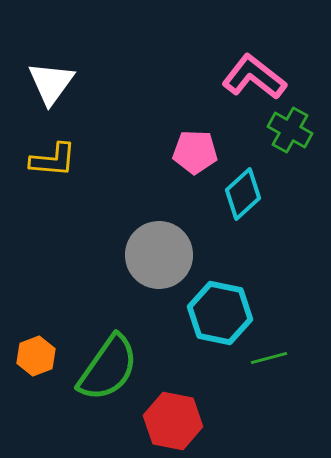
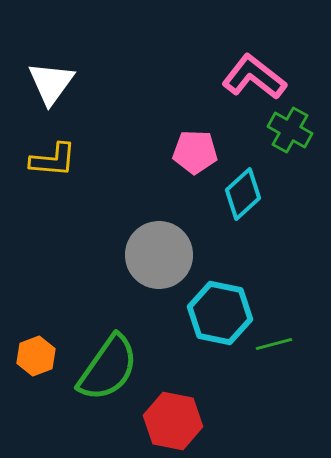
green line: moved 5 px right, 14 px up
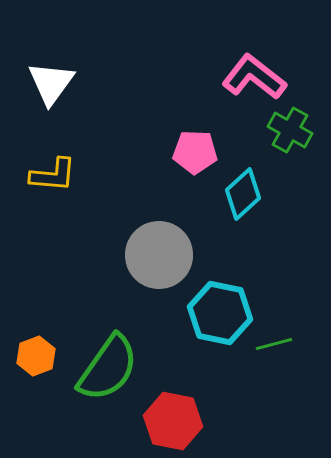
yellow L-shape: moved 15 px down
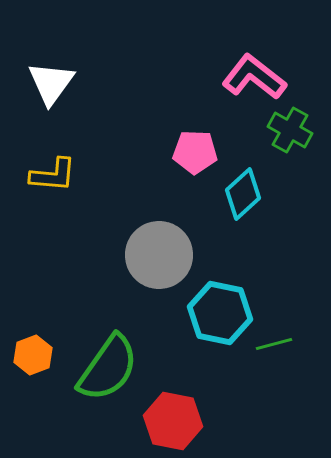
orange hexagon: moved 3 px left, 1 px up
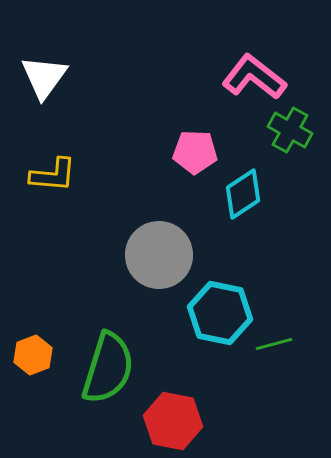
white triangle: moved 7 px left, 6 px up
cyan diamond: rotated 9 degrees clockwise
green semicircle: rotated 18 degrees counterclockwise
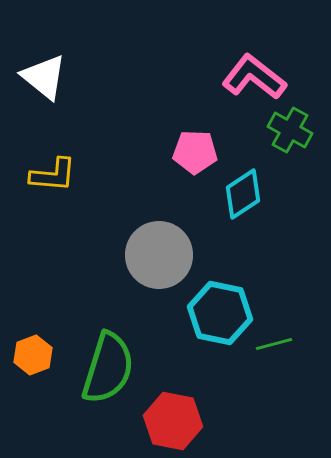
white triangle: rotated 27 degrees counterclockwise
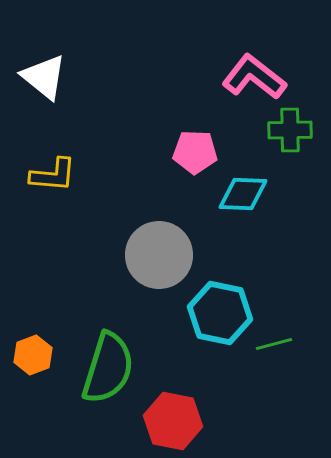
green cross: rotated 30 degrees counterclockwise
cyan diamond: rotated 36 degrees clockwise
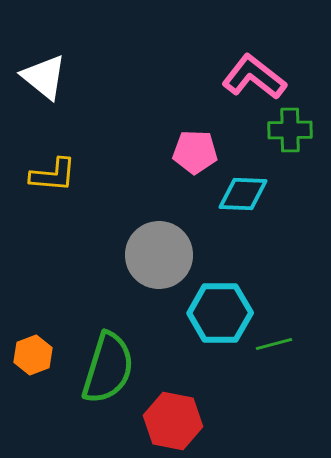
cyan hexagon: rotated 12 degrees counterclockwise
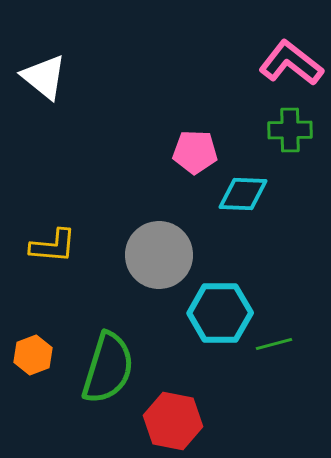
pink L-shape: moved 37 px right, 14 px up
yellow L-shape: moved 71 px down
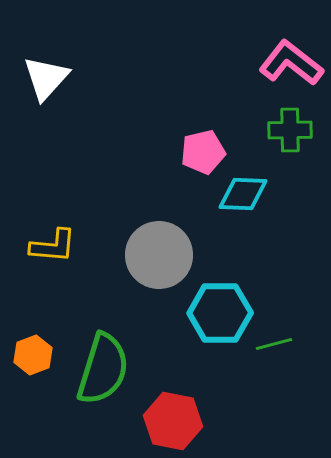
white triangle: moved 2 px right, 1 px down; rotated 33 degrees clockwise
pink pentagon: moved 8 px right; rotated 15 degrees counterclockwise
green semicircle: moved 5 px left, 1 px down
